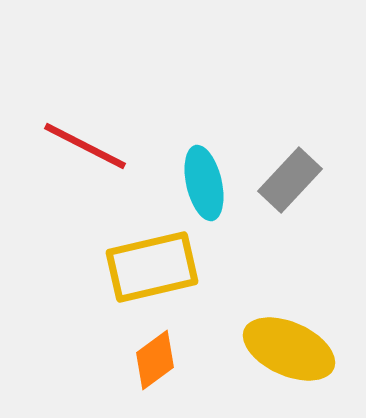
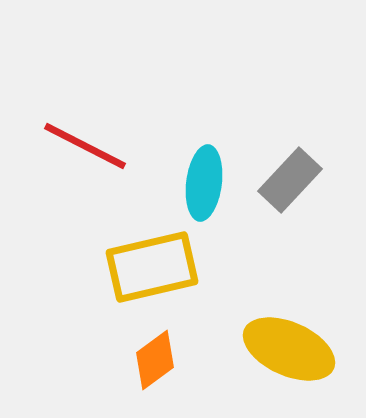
cyan ellipse: rotated 20 degrees clockwise
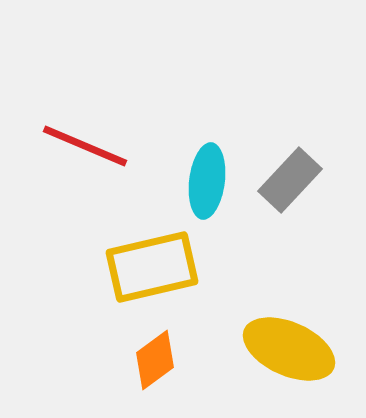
red line: rotated 4 degrees counterclockwise
cyan ellipse: moved 3 px right, 2 px up
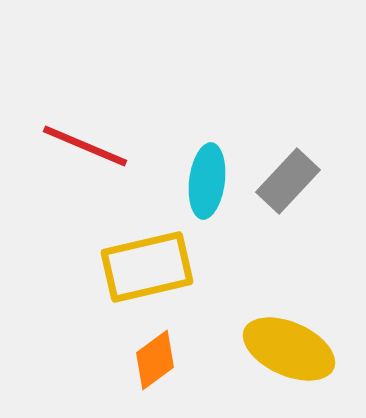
gray rectangle: moved 2 px left, 1 px down
yellow rectangle: moved 5 px left
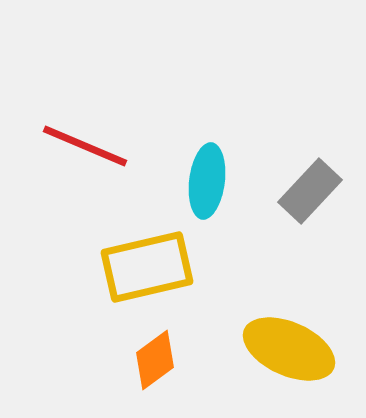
gray rectangle: moved 22 px right, 10 px down
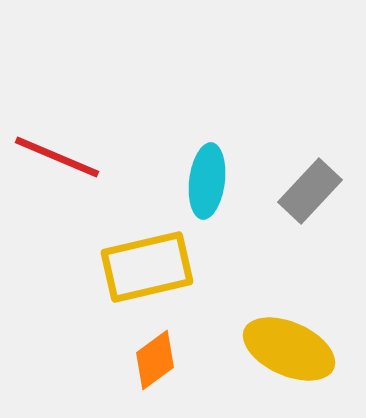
red line: moved 28 px left, 11 px down
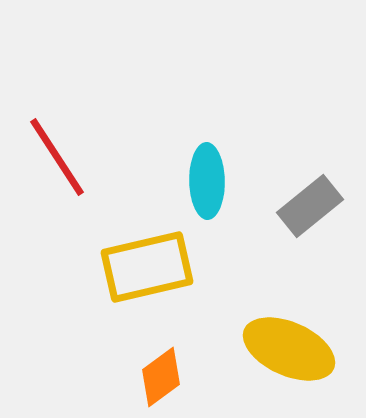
red line: rotated 34 degrees clockwise
cyan ellipse: rotated 8 degrees counterclockwise
gray rectangle: moved 15 px down; rotated 8 degrees clockwise
orange diamond: moved 6 px right, 17 px down
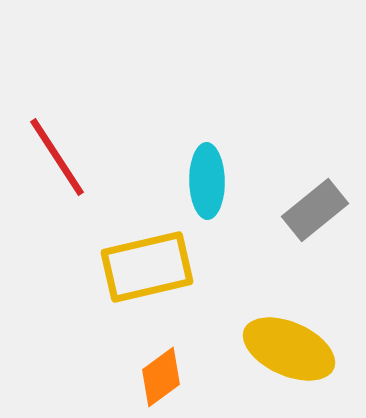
gray rectangle: moved 5 px right, 4 px down
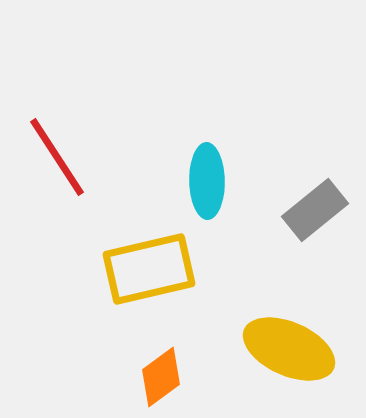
yellow rectangle: moved 2 px right, 2 px down
